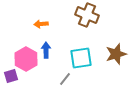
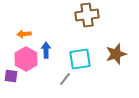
brown cross: rotated 30 degrees counterclockwise
orange arrow: moved 17 px left, 10 px down
cyan square: moved 1 px left, 1 px down
purple square: rotated 24 degrees clockwise
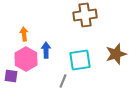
brown cross: moved 2 px left
orange arrow: rotated 88 degrees clockwise
cyan square: moved 1 px down
gray line: moved 2 px left, 2 px down; rotated 16 degrees counterclockwise
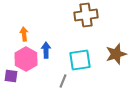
brown cross: moved 1 px right
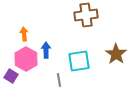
brown star: rotated 20 degrees counterclockwise
cyan square: moved 1 px left, 1 px down
purple square: rotated 24 degrees clockwise
gray line: moved 4 px left, 1 px up; rotated 32 degrees counterclockwise
